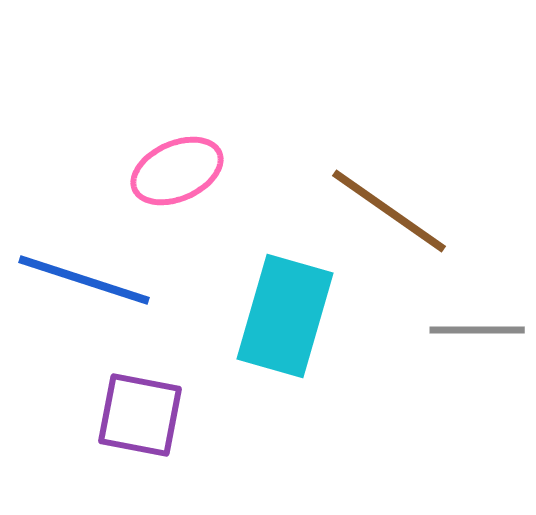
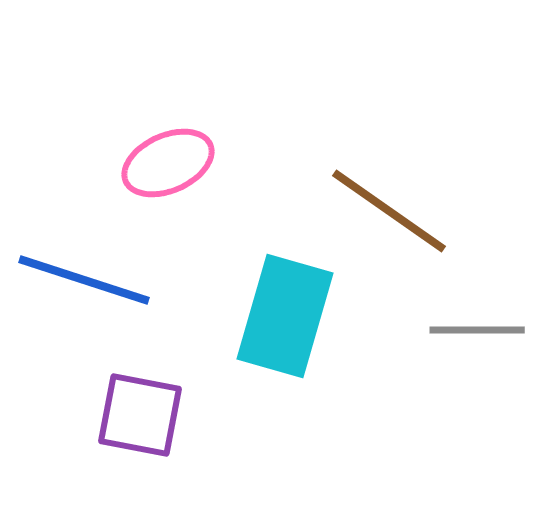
pink ellipse: moved 9 px left, 8 px up
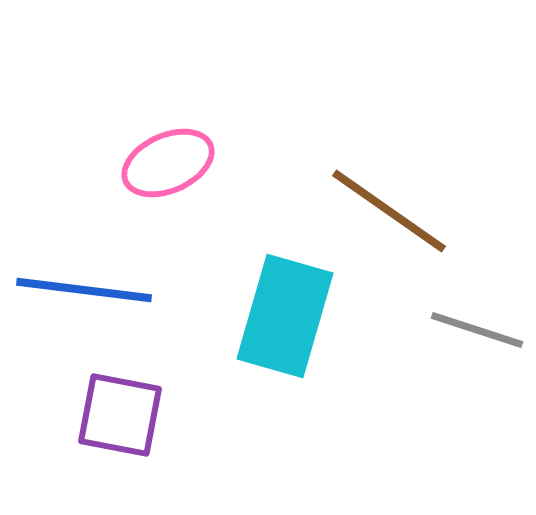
blue line: moved 10 px down; rotated 11 degrees counterclockwise
gray line: rotated 18 degrees clockwise
purple square: moved 20 px left
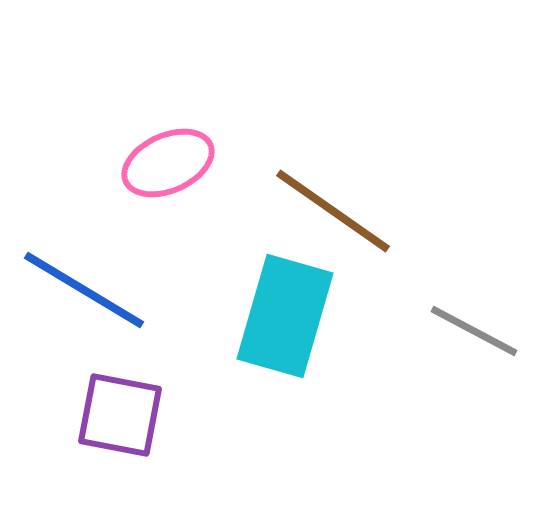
brown line: moved 56 px left
blue line: rotated 24 degrees clockwise
gray line: moved 3 px left, 1 px down; rotated 10 degrees clockwise
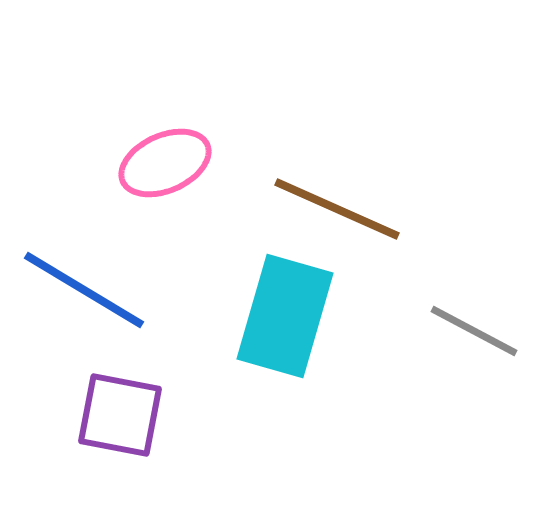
pink ellipse: moved 3 px left
brown line: moved 4 px right, 2 px up; rotated 11 degrees counterclockwise
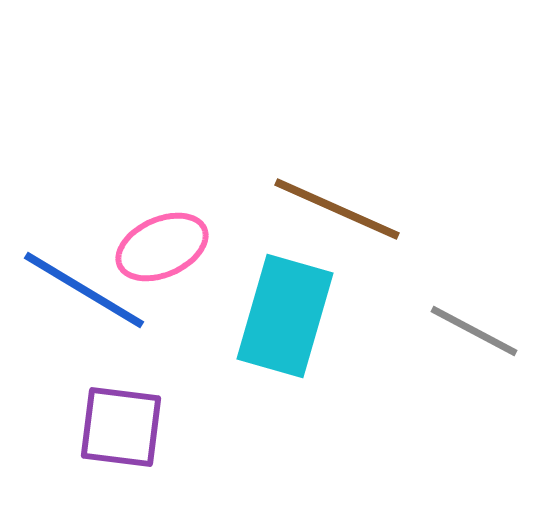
pink ellipse: moved 3 px left, 84 px down
purple square: moved 1 px right, 12 px down; rotated 4 degrees counterclockwise
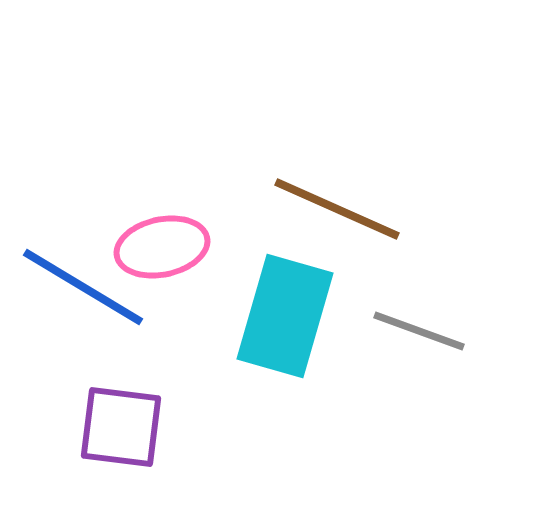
pink ellipse: rotated 12 degrees clockwise
blue line: moved 1 px left, 3 px up
gray line: moved 55 px left; rotated 8 degrees counterclockwise
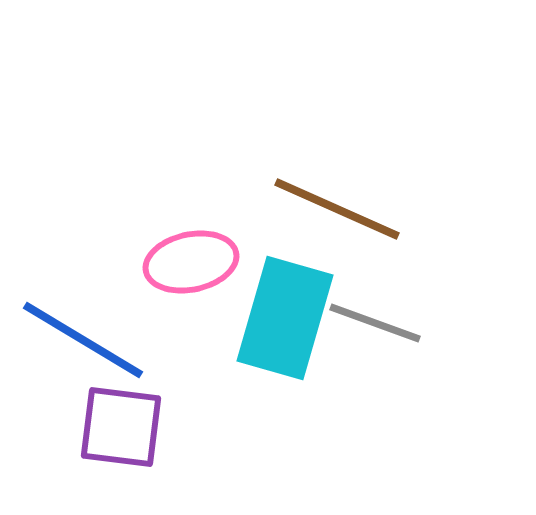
pink ellipse: moved 29 px right, 15 px down
blue line: moved 53 px down
cyan rectangle: moved 2 px down
gray line: moved 44 px left, 8 px up
